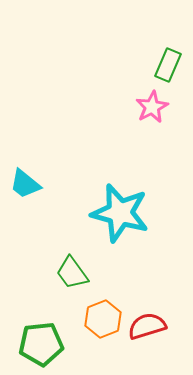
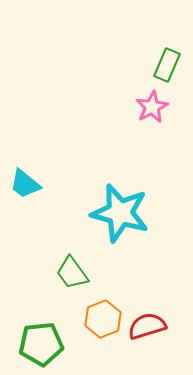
green rectangle: moved 1 px left
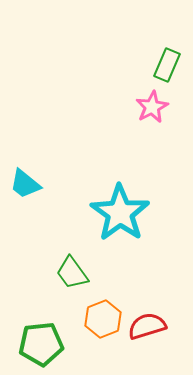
cyan star: rotated 20 degrees clockwise
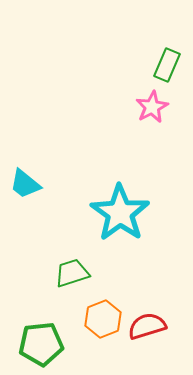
green trapezoid: rotated 108 degrees clockwise
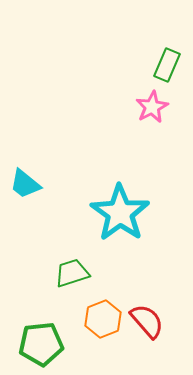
red semicircle: moved 5 px up; rotated 66 degrees clockwise
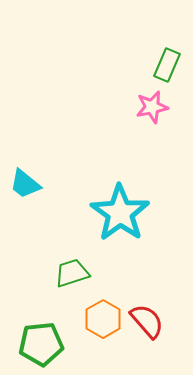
pink star: rotated 16 degrees clockwise
orange hexagon: rotated 9 degrees counterclockwise
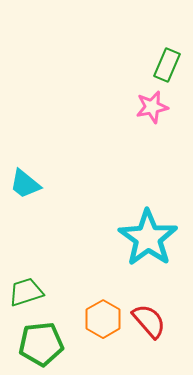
cyan star: moved 28 px right, 25 px down
green trapezoid: moved 46 px left, 19 px down
red semicircle: moved 2 px right
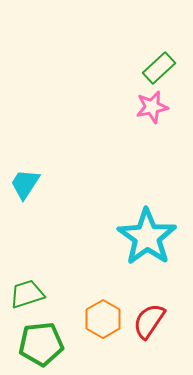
green rectangle: moved 8 px left, 3 px down; rotated 24 degrees clockwise
cyan trapezoid: rotated 84 degrees clockwise
cyan star: moved 1 px left, 1 px up
green trapezoid: moved 1 px right, 2 px down
red semicircle: rotated 105 degrees counterclockwise
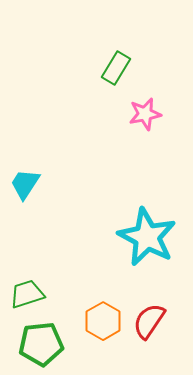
green rectangle: moved 43 px left; rotated 16 degrees counterclockwise
pink star: moved 7 px left, 7 px down
cyan star: rotated 8 degrees counterclockwise
orange hexagon: moved 2 px down
